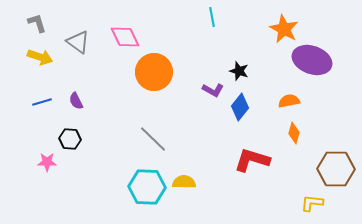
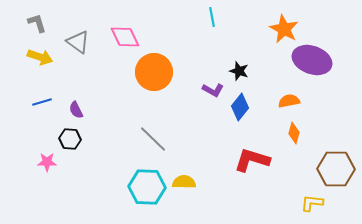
purple semicircle: moved 9 px down
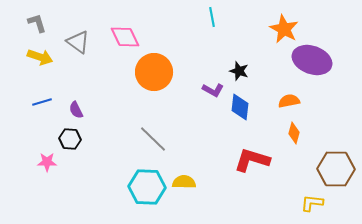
blue diamond: rotated 32 degrees counterclockwise
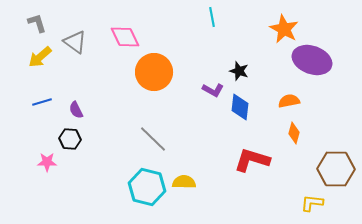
gray triangle: moved 3 px left
yellow arrow: rotated 120 degrees clockwise
cyan hexagon: rotated 12 degrees clockwise
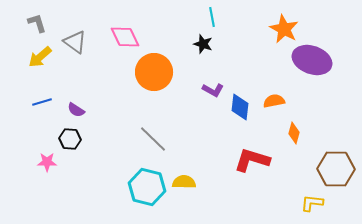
black star: moved 36 px left, 27 px up
orange semicircle: moved 15 px left
purple semicircle: rotated 30 degrees counterclockwise
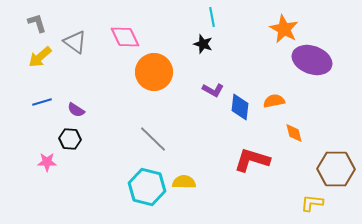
orange diamond: rotated 30 degrees counterclockwise
